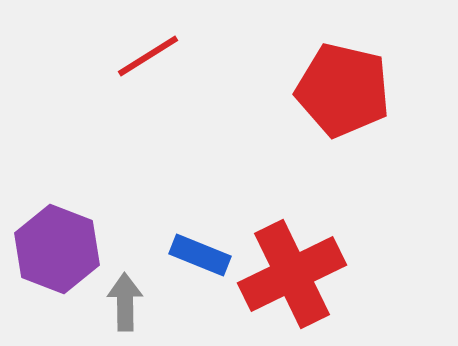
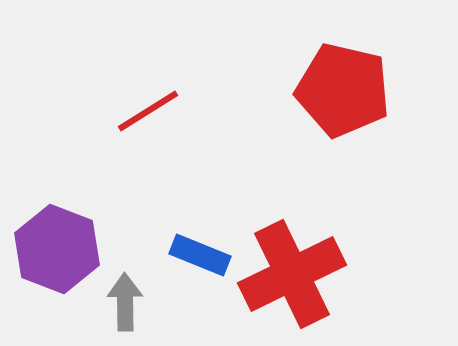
red line: moved 55 px down
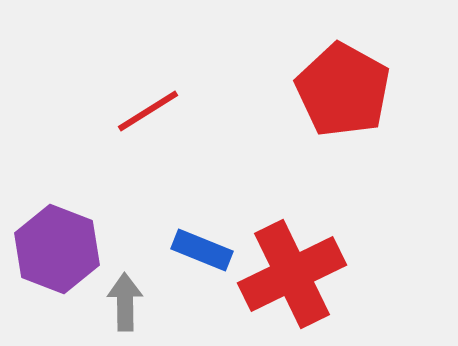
red pentagon: rotated 16 degrees clockwise
blue rectangle: moved 2 px right, 5 px up
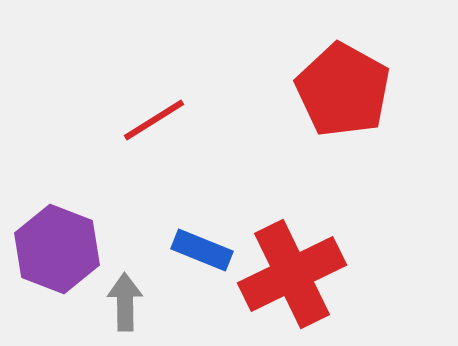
red line: moved 6 px right, 9 px down
